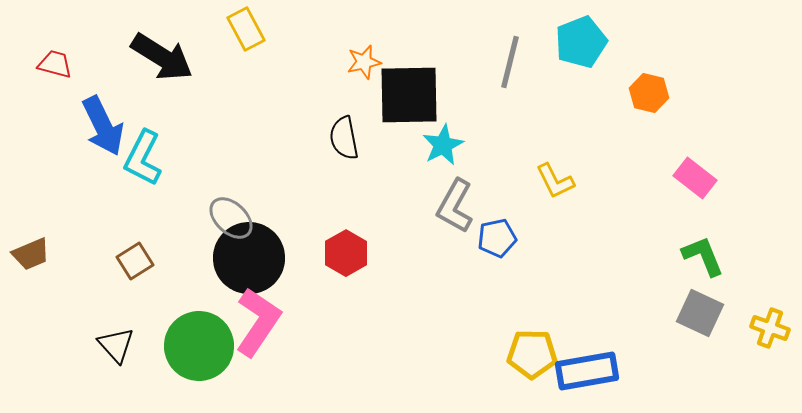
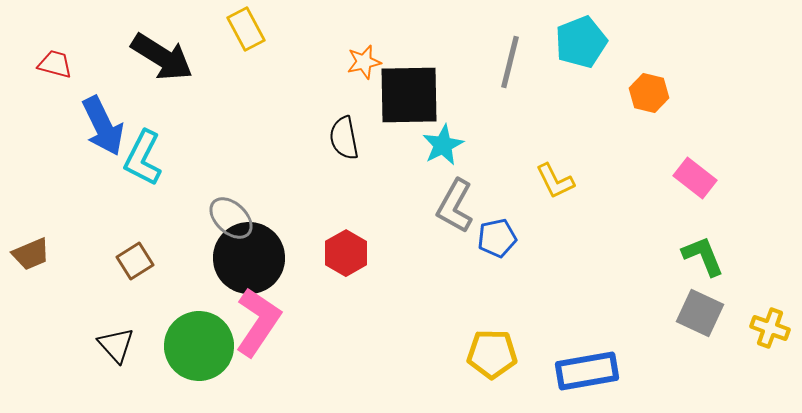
yellow pentagon: moved 40 px left
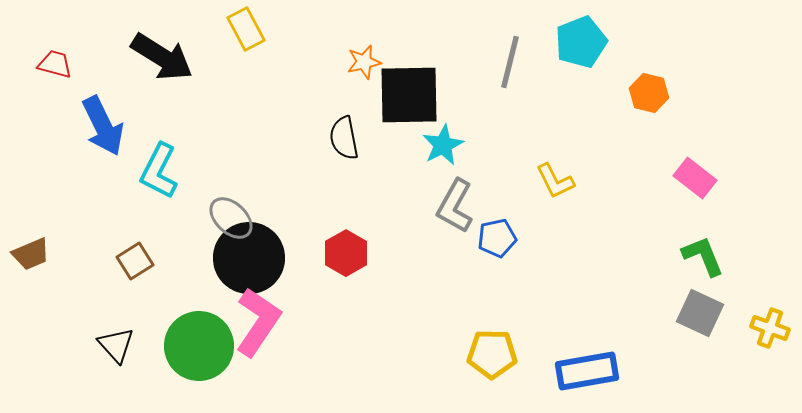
cyan L-shape: moved 16 px right, 13 px down
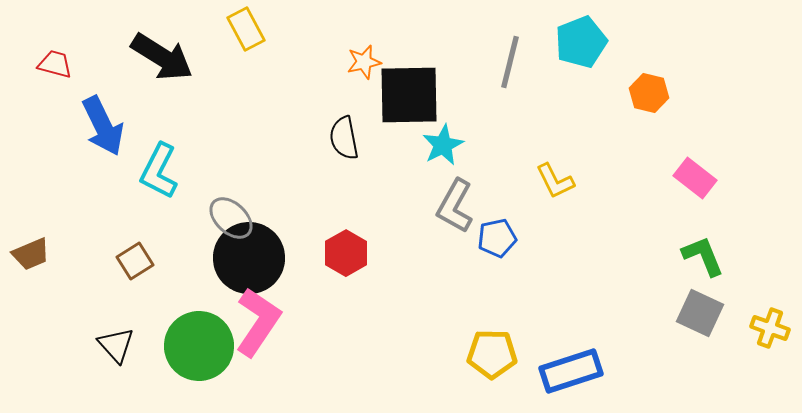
blue rectangle: moved 16 px left; rotated 8 degrees counterclockwise
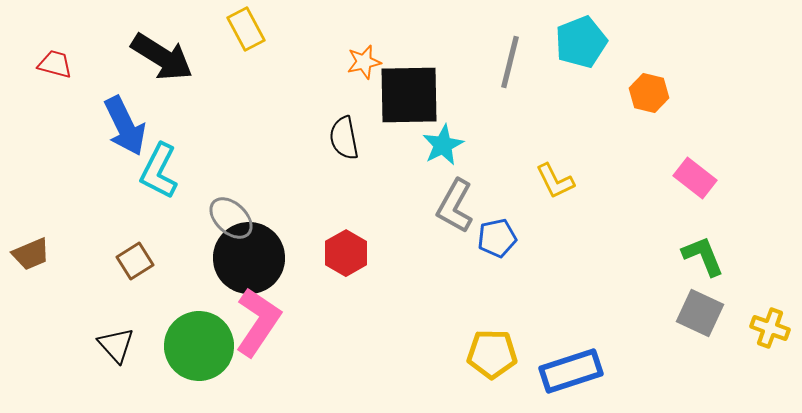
blue arrow: moved 22 px right
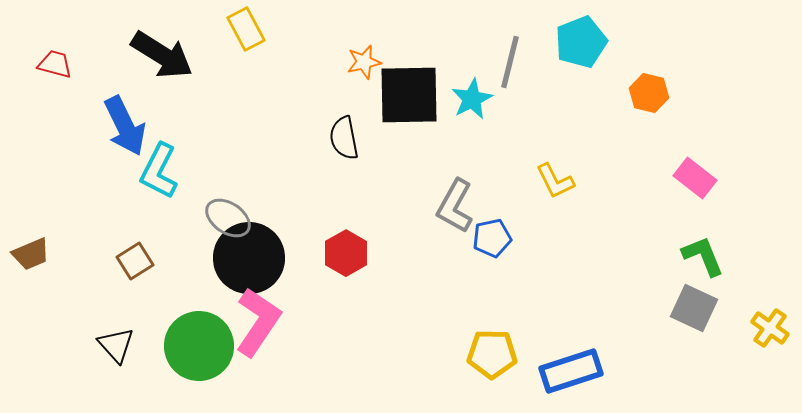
black arrow: moved 2 px up
cyan star: moved 29 px right, 46 px up
gray ellipse: moved 3 px left; rotated 9 degrees counterclockwise
blue pentagon: moved 5 px left
gray square: moved 6 px left, 5 px up
yellow cross: rotated 15 degrees clockwise
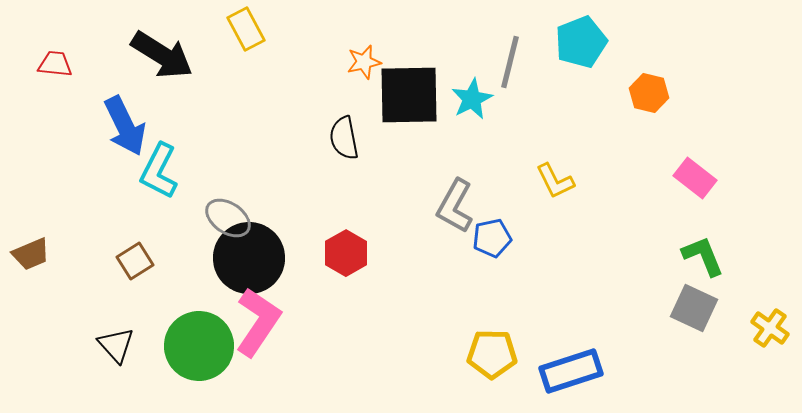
red trapezoid: rotated 9 degrees counterclockwise
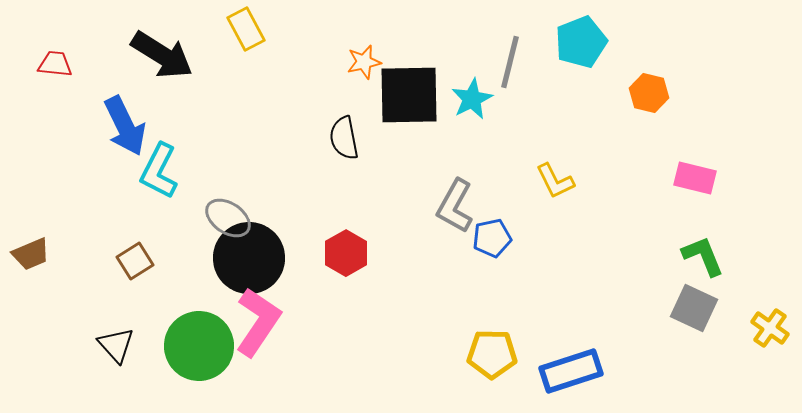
pink rectangle: rotated 24 degrees counterclockwise
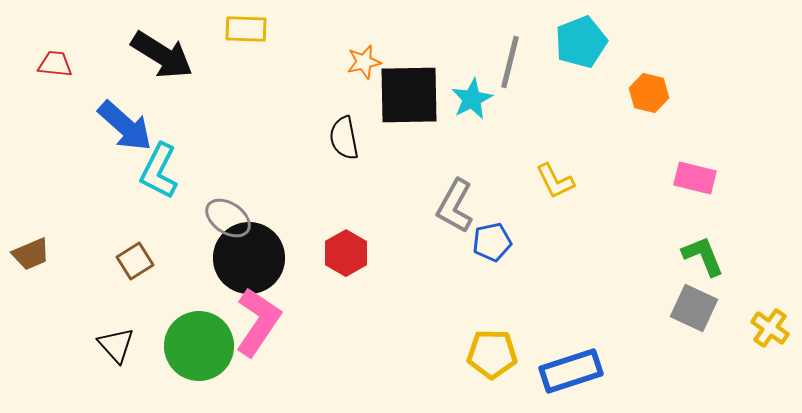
yellow rectangle: rotated 60 degrees counterclockwise
blue arrow: rotated 22 degrees counterclockwise
blue pentagon: moved 4 px down
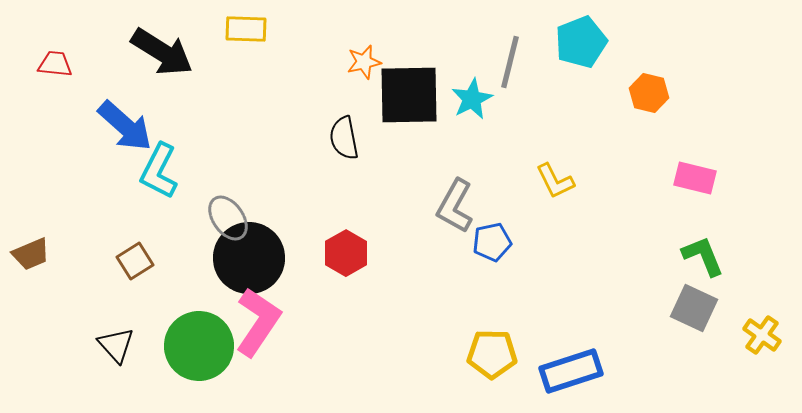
black arrow: moved 3 px up
gray ellipse: rotated 21 degrees clockwise
yellow cross: moved 8 px left, 7 px down
